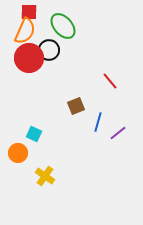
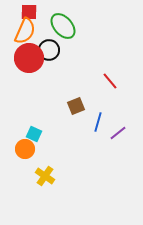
orange circle: moved 7 px right, 4 px up
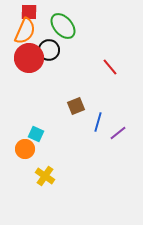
red line: moved 14 px up
cyan square: moved 2 px right
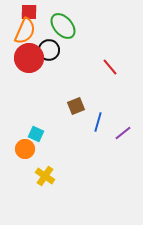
purple line: moved 5 px right
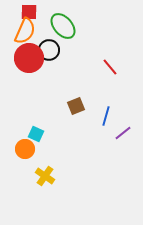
blue line: moved 8 px right, 6 px up
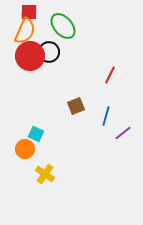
black circle: moved 2 px down
red circle: moved 1 px right, 2 px up
red line: moved 8 px down; rotated 66 degrees clockwise
yellow cross: moved 2 px up
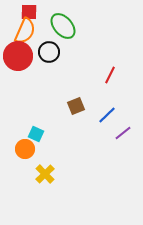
red circle: moved 12 px left
blue line: moved 1 px right, 1 px up; rotated 30 degrees clockwise
yellow cross: rotated 12 degrees clockwise
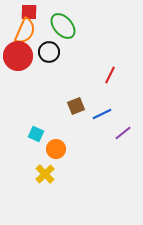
blue line: moved 5 px left, 1 px up; rotated 18 degrees clockwise
orange circle: moved 31 px right
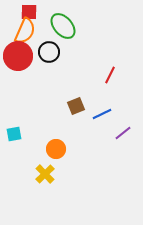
cyan square: moved 22 px left; rotated 35 degrees counterclockwise
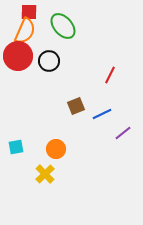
black circle: moved 9 px down
cyan square: moved 2 px right, 13 px down
